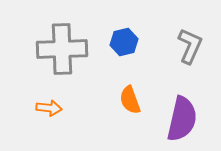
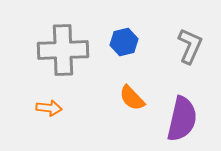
gray cross: moved 1 px right, 1 px down
orange semicircle: moved 2 px right, 2 px up; rotated 24 degrees counterclockwise
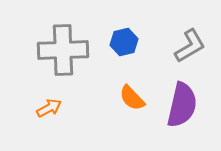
gray L-shape: rotated 36 degrees clockwise
orange arrow: rotated 35 degrees counterclockwise
purple semicircle: moved 14 px up
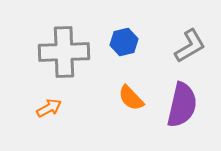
gray cross: moved 1 px right, 2 px down
orange semicircle: moved 1 px left
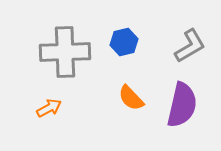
gray cross: moved 1 px right
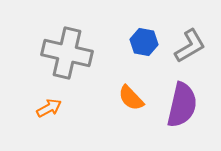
blue hexagon: moved 20 px right; rotated 24 degrees clockwise
gray cross: moved 2 px right, 1 px down; rotated 15 degrees clockwise
